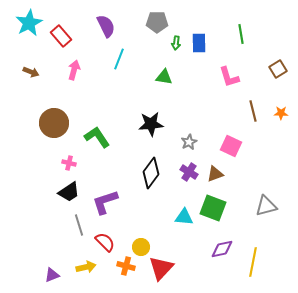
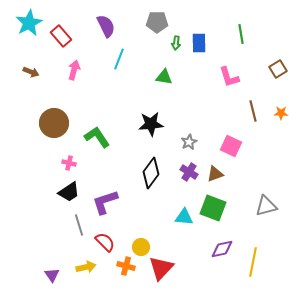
purple triangle: rotated 42 degrees counterclockwise
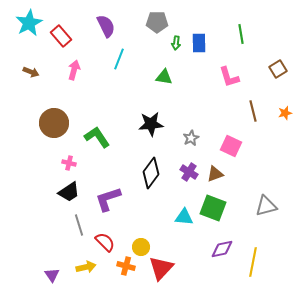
orange star: moved 4 px right; rotated 16 degrees counterclockwise
gray star: moved 2 px right, 4 px up
purple L-shape: moved 3 px right, 3 px up
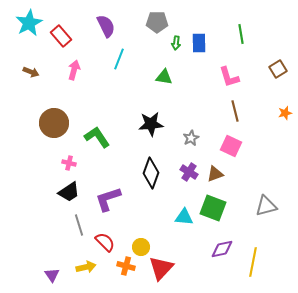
brown line: moved 18 px left
black diamond: rotated 16 degrees counterclockwise
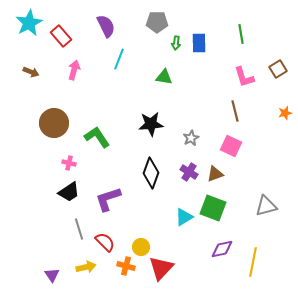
pink L-shape: moved 15 px right
cyan triangle: rotated 36 degrees counterclockwise
gray line: moved 4 px down
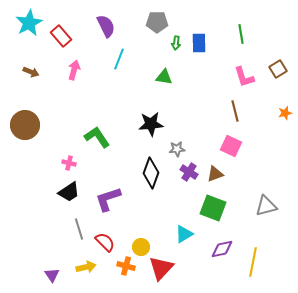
brown circle: moved 29 px left, 2 px down
gray star: moved 14 px left, 11 px down; rotated 21 degrees clockwise
cyan triangle: moved 17 px down
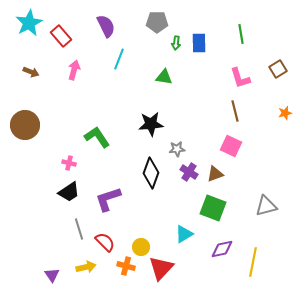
pink L-shape: moved 4 px left, 1 px down
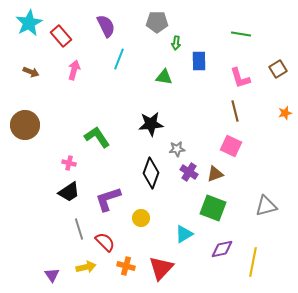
green line: rotated 72 degrees counterclockwise
blue rectangle: moved 18 px down
yellow circle: moved 29 px up
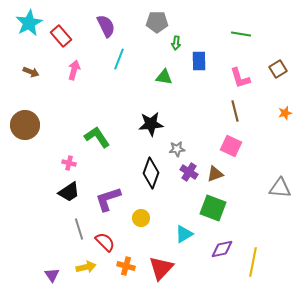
gray triangle: moved 14 px right, 18 px up; rotated 20 degrees clockwise
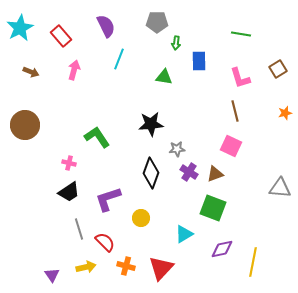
cyan star: moved 9 px left, 5 px down
